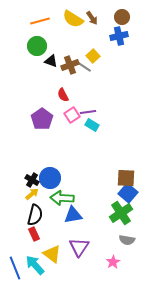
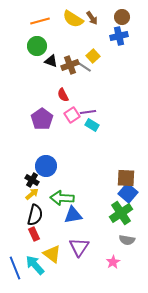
blue circle: moved 4 px left, 12 px up
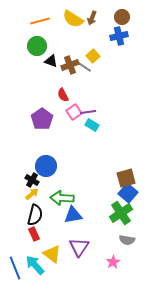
brown arrow: rotated 56 degrees clockwise
pink square: moved 2 px right, 3 px up
brown square: rotated 18 degrees counterclockwise
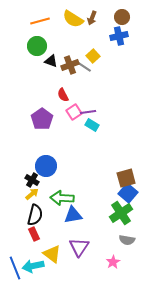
cyan arrow: moved 2 px left, 1 px down; rotated 60 degrees counterclockwise
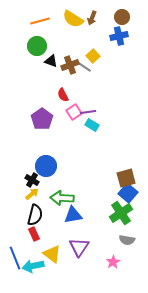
blue line: moved 10 px up
